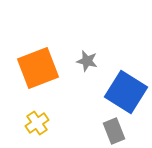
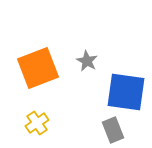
gray star: rotated 15 degrees clockwise
blue square: rotated 24 degrees counterclockwise
gray rectangle: moved 1 px left, 1 px up
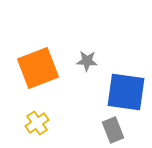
gray star: rotated 25 degrees counterclockwise
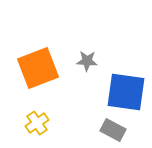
gray rectangle: rotated 40 degrees counterclockwise
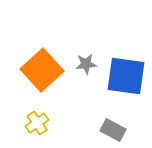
gray star: moved 1 px left, 3 px down; rotated 10 degrees counterclockwise
orange square: moved 4 px right, 2 px down; rotated 21 degrees counterclockwise
blue square: moved 16 px up
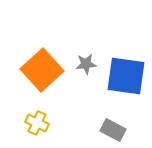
yellow cross: rotated 30 degrees counterclockwise
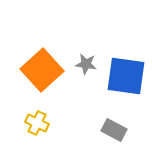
gray star: rotated 15 degrees clockwise
gray rectangle: moved 1 px right
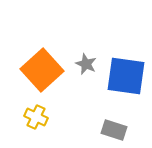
gray star: rotated 15 degrees clockwise
yellow cross: moved 1 px left, 6 px up
gray rectangle: rotated 10 degrees counterclockwise
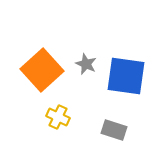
yellow cross: moved 22 px right
